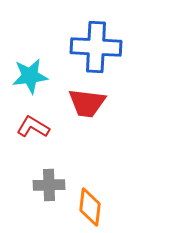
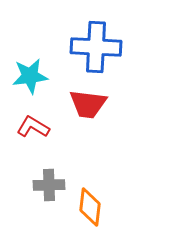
red trapezoid: moved 1 px right, 1 px down
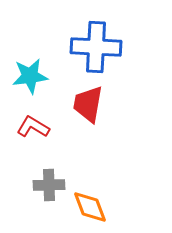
red trapezoid: rotated 93 degrees clockwise
orange diamond: rotated 27 degrees counterclockwise
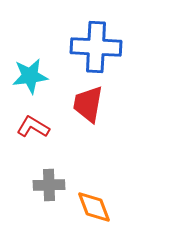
orange diamond: moved 4 px right
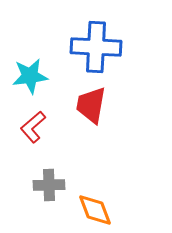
red trapezoid: moved 3 px right, 1 px down
red L-shape: rotated 72 degrees counterclockwise
orange diamond: moved 1 px right, 3 px down
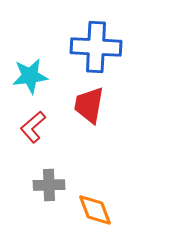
red trapezoid: moved 2 px left
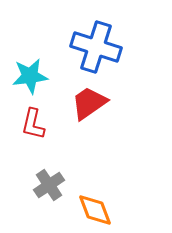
blue cross: rotated 15 degrees clockwise
red trapezoid: moved 2 px up; rotated 45 degrees clockwise
red L-shape: moved 3 px up; rotated 36 degrees counterclockwise
gray cross: rotated 32 degrees counterclockwise
